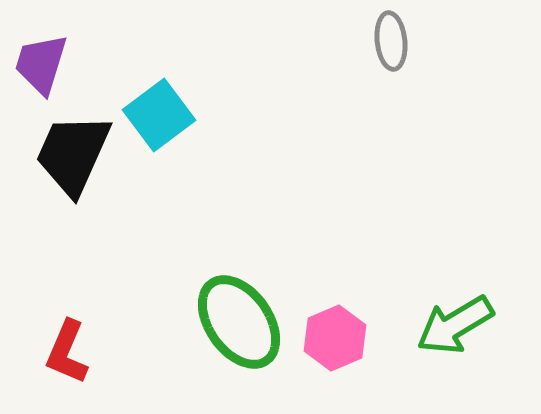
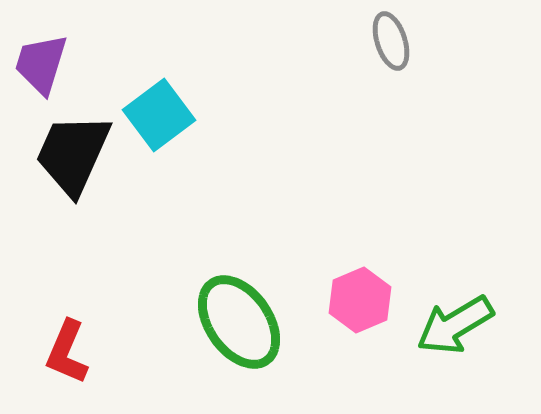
gray ellipse: rotated 12 degrees counterclockwise
pink hexagon: moved 25 px right, 38 px up
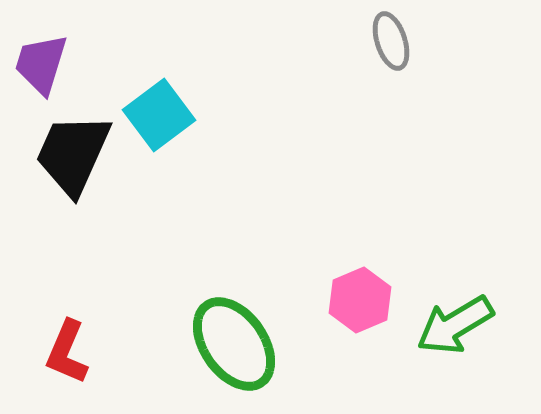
green ellipse: moved 5 px left, 22 px down
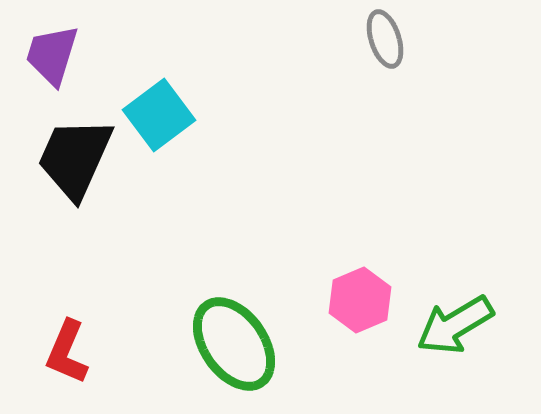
gray ellipse: moved 6 px left, 2 px up
purple trapezoid: moved 11 px right, 9 px up
black trapezoid: moved 2 px right, 4 px down
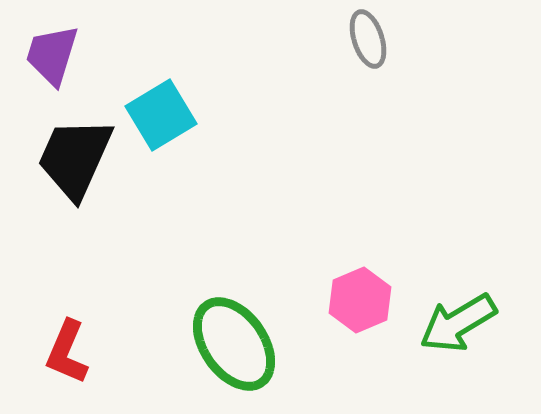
gray ellipse: moved 17 px left
cyan square: moved 2 px right; rotated 6 degrees clockwise
green arrow: moved 3 px right, 2 px up
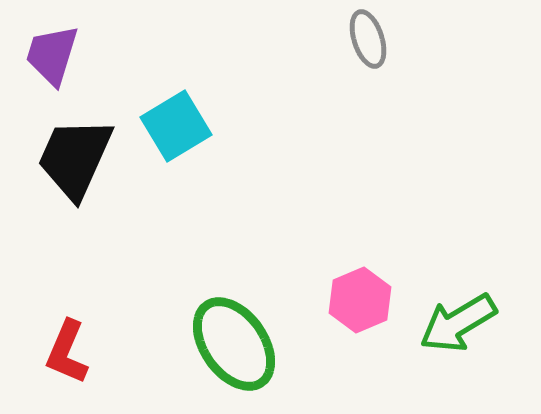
cyan square: moved 15 px right, 11 px down
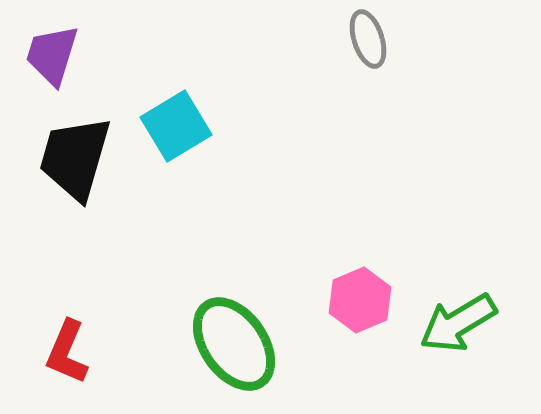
black trapezoid: rotated 8 degrees counterclockwise
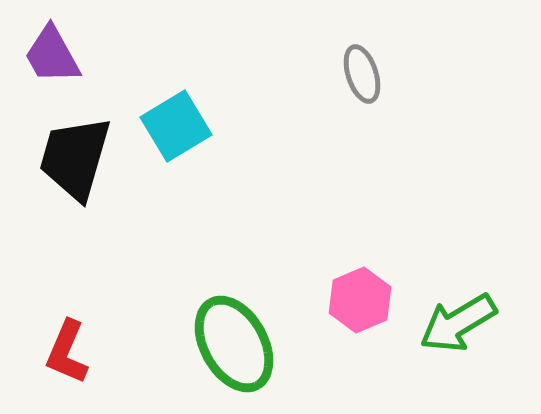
gray ellipse: moved 6 px left, 35 px down
purple trapezoid: rotated 46 degrees counterclockwise
green ellipse: rotated 6 degrees clockwise
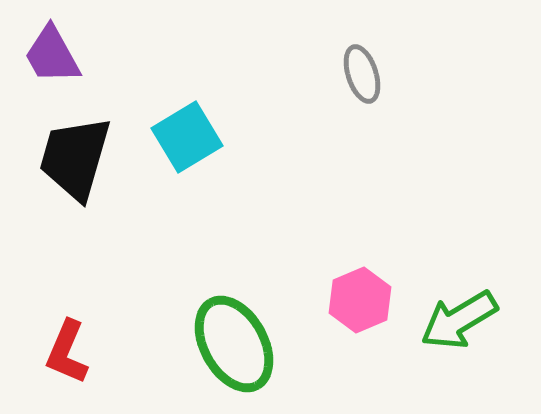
cyan square: moved 11 px right, 11 px down
green arrow: moved 1 px right, 3 px up
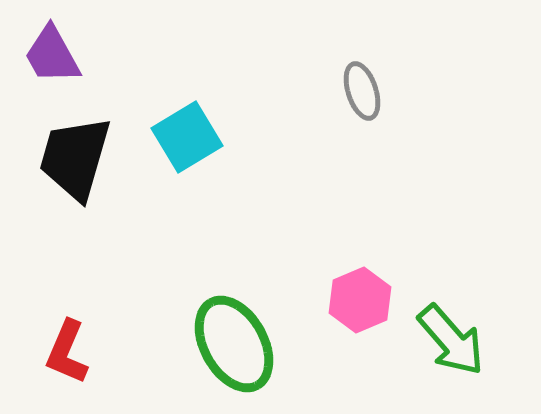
gray ellipse: moved 17 px down
green arrow: moved 8 px left, 20 px down; rotated 100 degrees counterclockwise
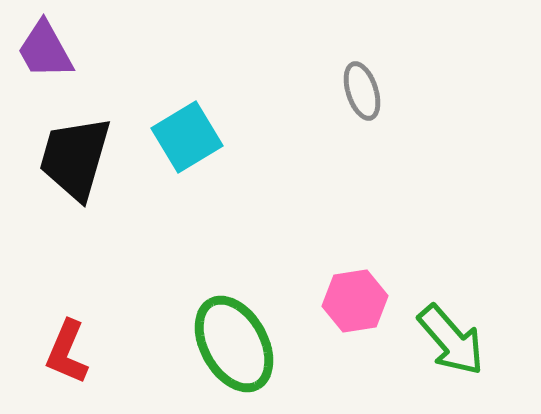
purple trapezoid: moved 7 px left, 5 px up
pink hexagon: moved 5 px left, 1 px down; rotated 14 degrees clockwise
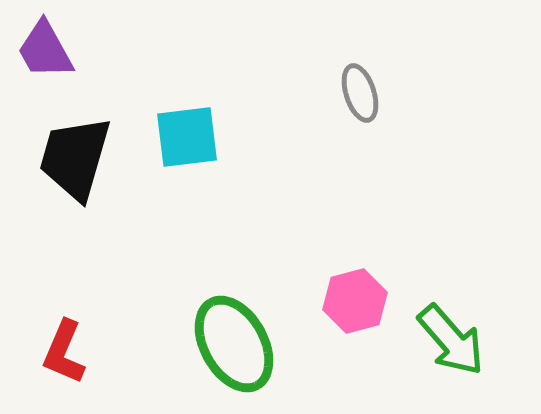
gray ellipse: moved 2 px left, 2 px down
cyan square: rotated 24 degrees clockwise
pink hexagon: rotated 6 degrees counterclockwise
red L-shape: moved 3 px left
